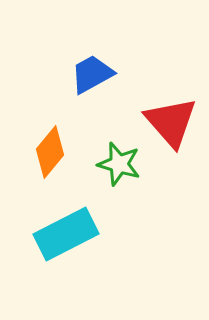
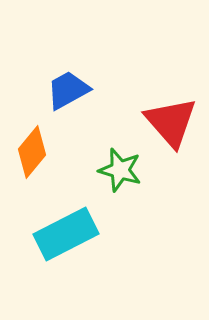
blue trapezoid: moved 24 px left, 16 px down
orange diamond: moved 18 px left
green star: moved 1 px right, 6 px down
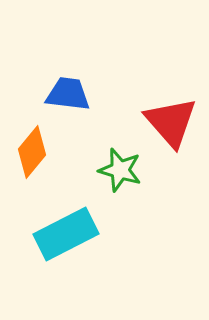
blue trapezoid: moved 4 px down; rotated 36 degrees clockwise
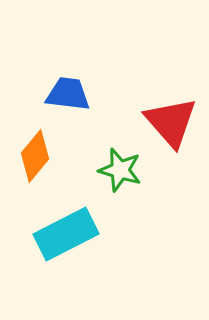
orange diamond: moved 3 px right, 4 px down
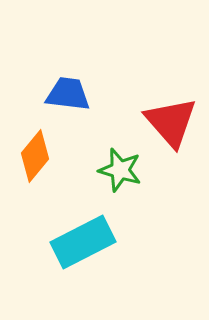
cyan rectangle: moved 17 px right, 8 px down
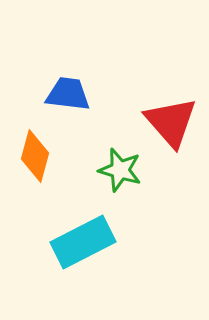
orange diamond: rotated 24 degrees counterclockwise
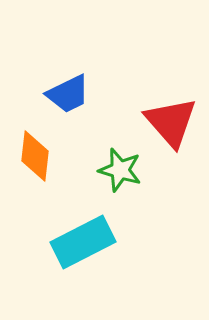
blue trapezoid: rotated 147 degrees clockwise
orange diamond: rotated 9 degrees counterclockwise
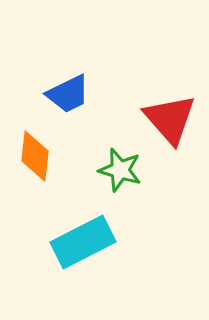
red triangle: moved 1 px left, 3 px up
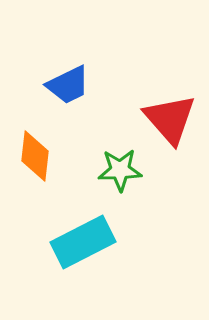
blue trapezoid: moved 9 px up
green star: rotated 18 degrees counterclockwise
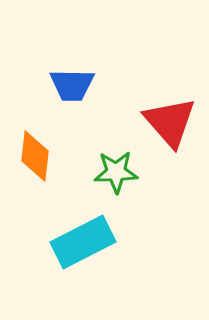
blue trapezoid: moved 4 px right; rotated 27 degrees clockwise
red triangle: moved 3 px down
green star: moved 4 px left, 2 px down
